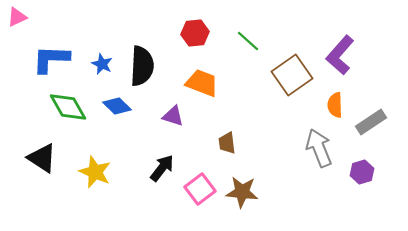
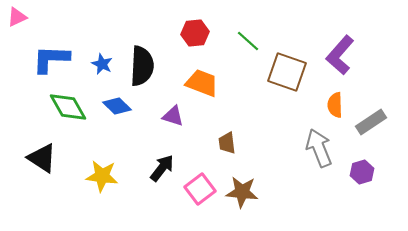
brown square: moved 5 px left, 3 px up; rotated 36 degrees counterclockwise
yellow star: moved 7 px right, 4 px down; rotated 16 degrees counterclockwise
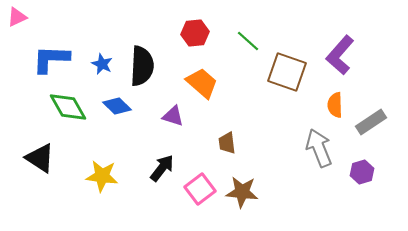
orange trapezoid: rotated 20 degrees clockwise
black triangle: moved 2 px left
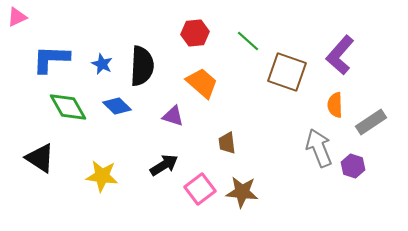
black arrow: moved 2 px right, 3 px up; rotated 20 degrees clockwise
purple hexagon: moved 9 px left, 6 px up; rotated 25 degrees counterclockwise
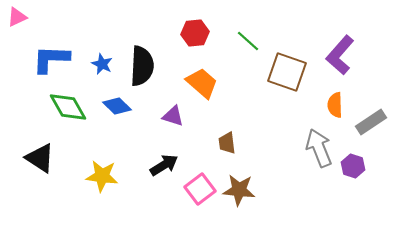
brown star: moved 3 px left, 2 px up
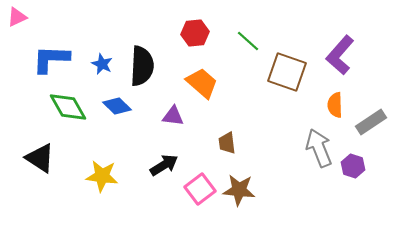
purple triangle: rotated 10 degrees counterclockwise
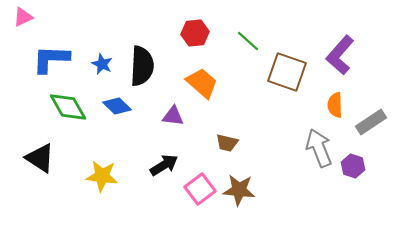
pink triangle: moved 6 px right
brown trapezoid: rotated 70 degrees counterclockwise
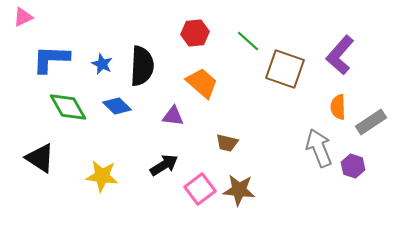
brown square: moved 2 px left, 3 px up
orange semicircle: moved 3 px right, 2 px down
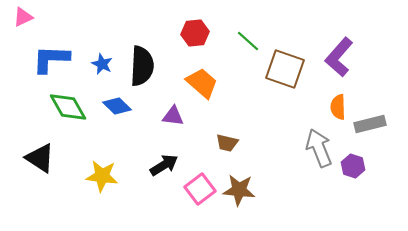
purple L-shape: moved 1 px left, 2 px down
gray rectangle: moved 1 px left, 2 px down; rotated 20 degrees clockwise
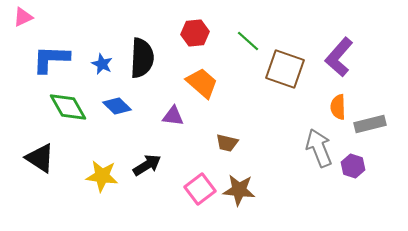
black semicircle: moved 8 px up
black arrow: moved 17 px left
